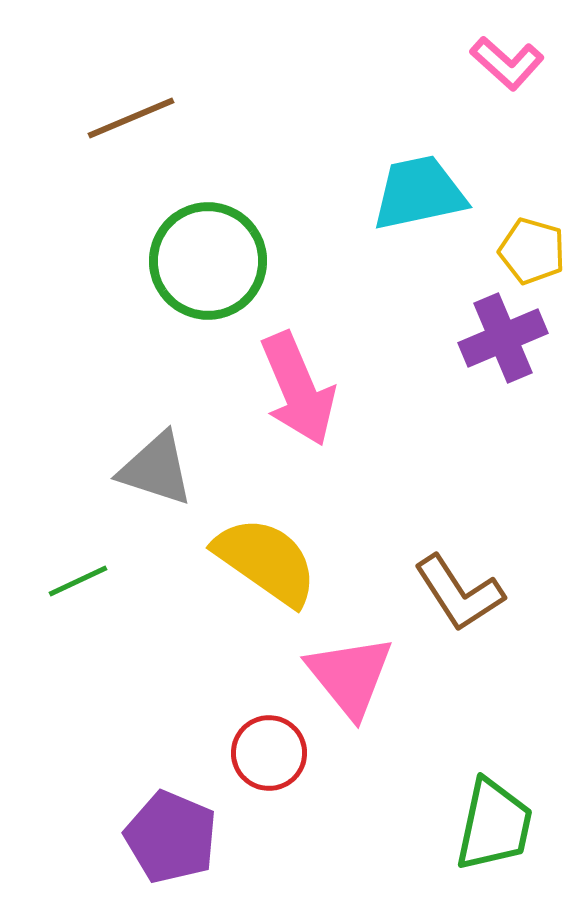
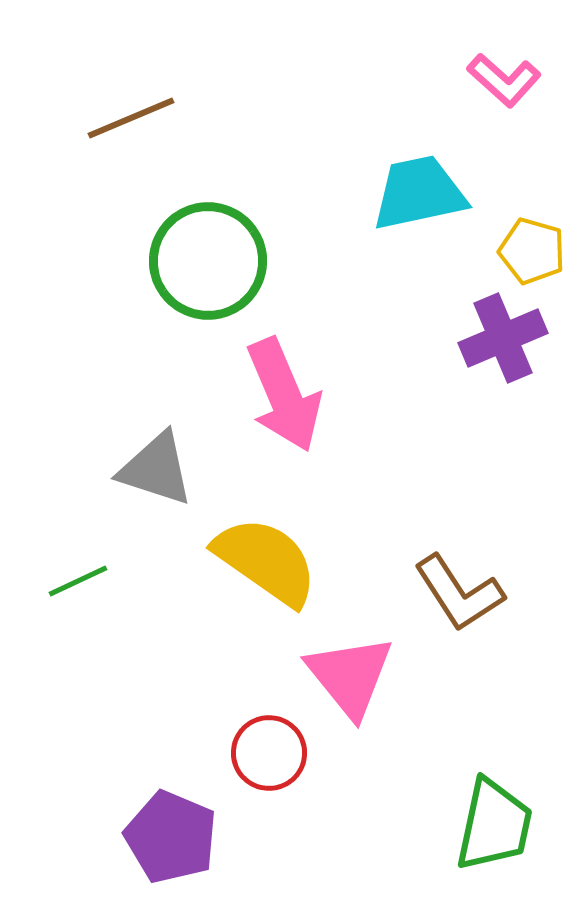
pink L-shape: moved 3 px left, 17 px down
pink arrow: moved 14 px left, 6 px down
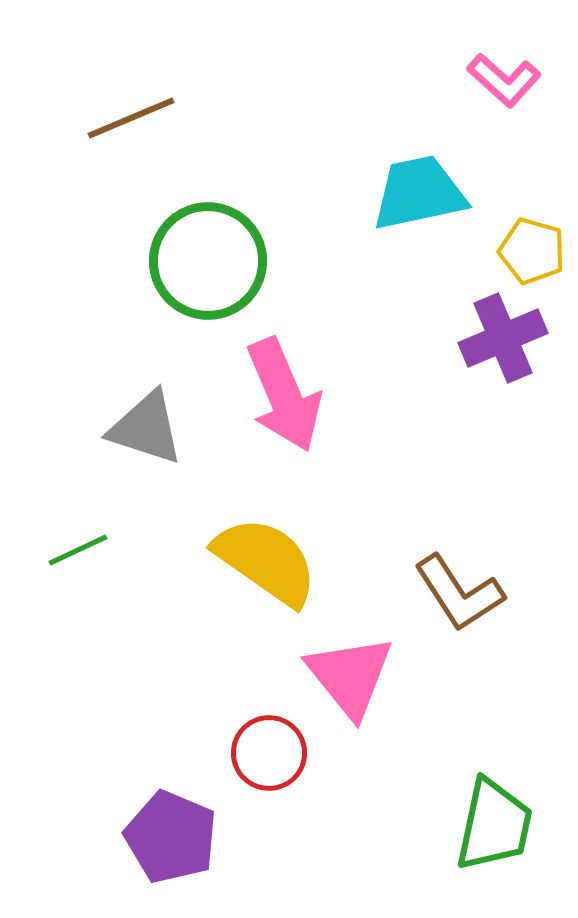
gray triangle: moved 10 px left, 41 px up
green line: moved 31 px up
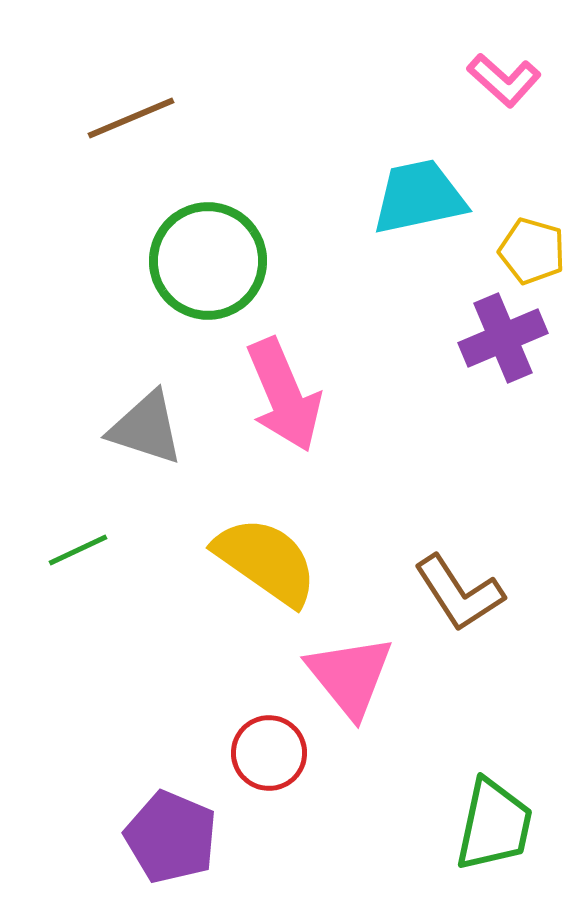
cyan trapezoid: moved 4 px down
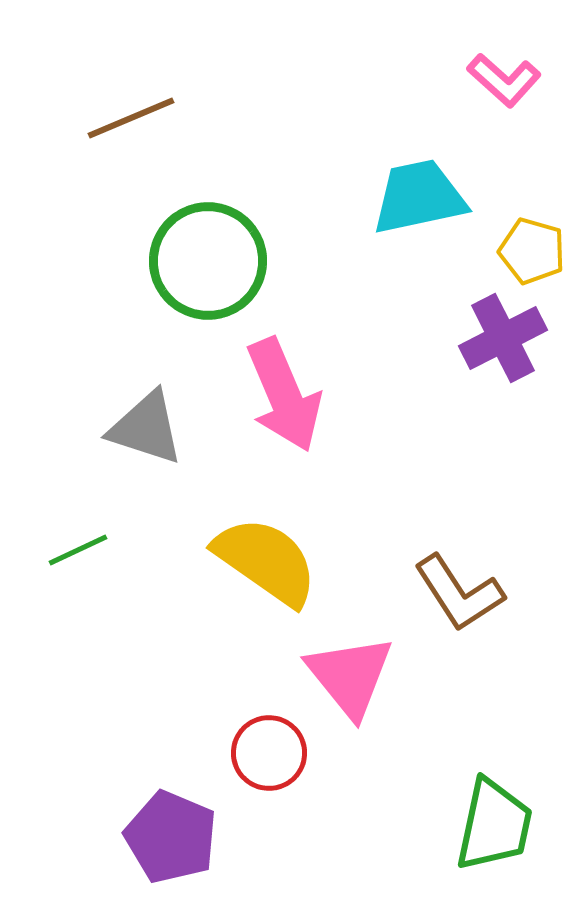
purple cross: rotated 4 degrees counterclockwise
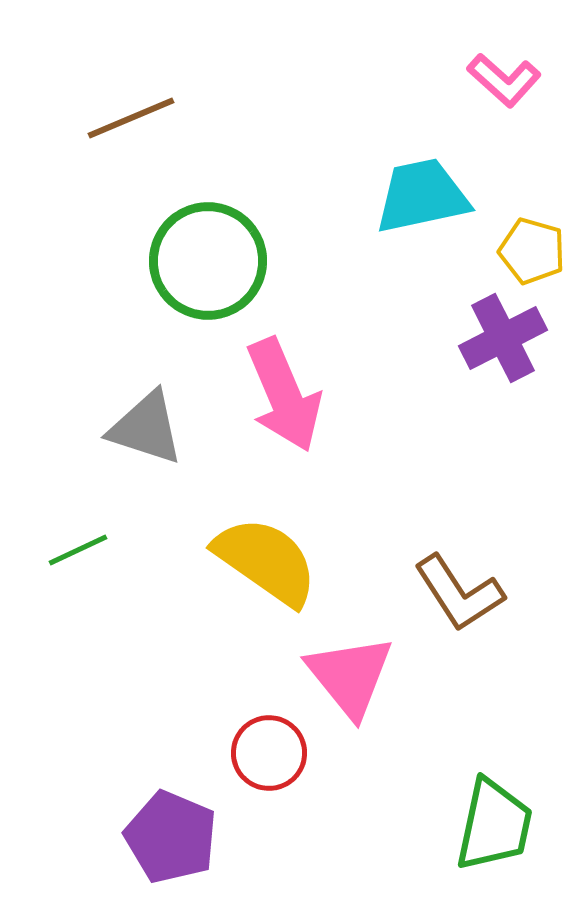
cyan trapezoid: moved 3 px right, 1 px up
